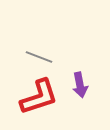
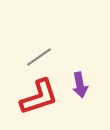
gray line: rotated 56 degrees counterclockwise
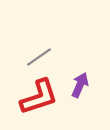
purple arrow: rotated 145 degrees counterclockwise
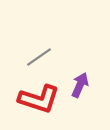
red L-shape: moved 2 px down; rotated 36 degrees clockwise
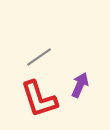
red L-shape: rotated 54 degrees clockwise
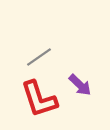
purple arrow: rotated 110 degrees clockwise
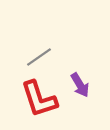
purple arrow: rotated 15 degrees clockwise
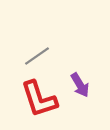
gray line: moved 2 px left, 1 px up
